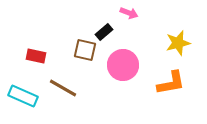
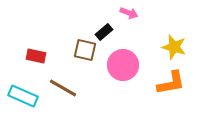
yellow star: moved 4 px left, 4 px down; rotated 30 degrees clockwise
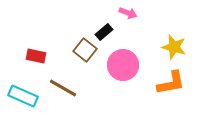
pink arrow: moved 1 px left
brown square: rotated 25 degrees clockwise
